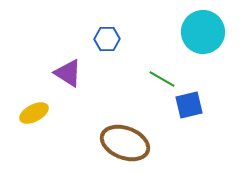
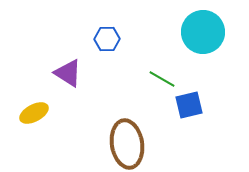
brown ellipse: moved 2 px right, 1 px down; rotated 60 degrees clockwise
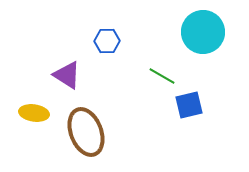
blue hexagon: moved 2 px down
purple triangle: moved 1 px left, 2 px down
green line: moved 3 px up
yellow ellipse: rotated 36 degrees clockwise
brown ellipse: moved 41 px left, 12 px up; rotated 12 degrees counterclockwise
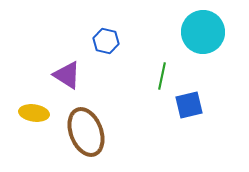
blue hexagon: moved 1 px left; rotated 15 degrees clockwise
green line: rotated 72 degrees clockwise
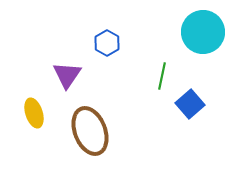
blue hexagon: moved 1 px right, 2 px down; rotated 15 degrees clockwise
purple triangle: rotated 32 degrees clockwise
blue square: moved 1 px right, 1 px up; rotated 28 degrees counterclockwise
yellow ellipse: rotated 64 degrees clockwise
brown ellipse: moved 4 px right, 1 px up
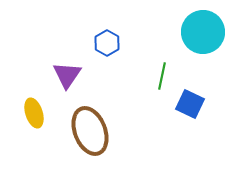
blue square: rotated 24 degrees counterclockwise
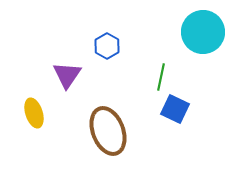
blue hexagon: moved 3 px down
green line: moved 1 px left, 1 px down
blue square: moved 15 px left, 5 px down
brown ellipse: moved 18 px right
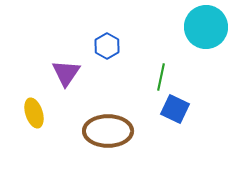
cyan circle: moved 3 px right, 5 px up
purple triangle: moved 1 px left, 2 px up
brown ellipse: rotated 69 degrees counterclockwise
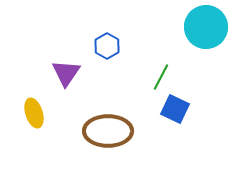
green line: rotated 16 degrees clockwise
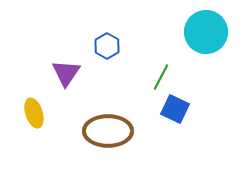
cyan circle: moved 5 px down
